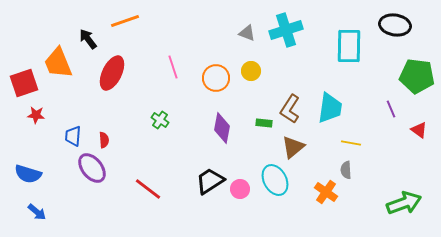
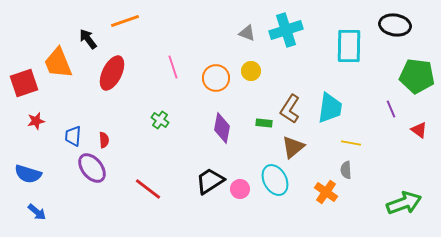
red star: moved 6 px down; rotated 18 degrees counterclockwise
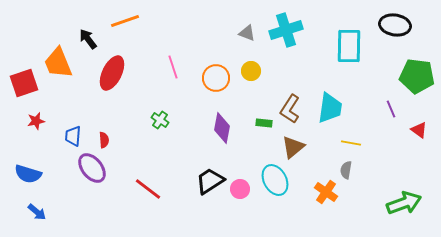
gray semicircle: rotated 12 degrees clockwise
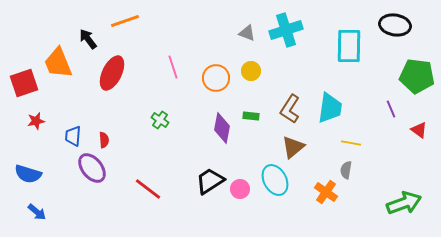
green rectangle: moved 13 px left, 7 px up
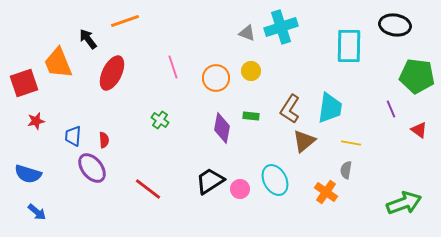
cyan cross: moved 5 px left, 3 px up
brown triangle: moved 11 px right, 6 px up
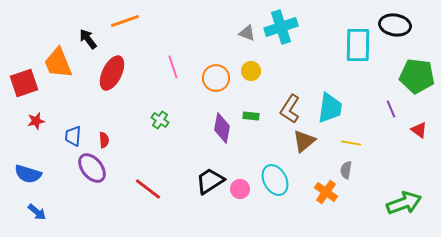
cyan rectangle: moved 9 px right, 1 px up
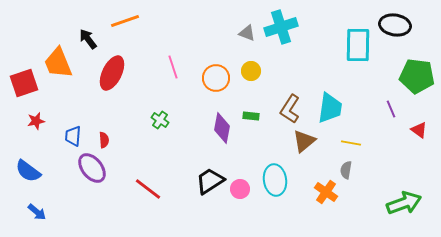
blue semicircle: moved 3 px up; rotated 20 degrees clockwise
cyan ellipse: rotated 20 degrees clockwise
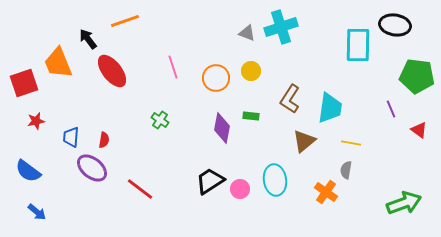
red ellipse: moved 2 px up; rotated 64 degrees counterclockwise
brown L-shape: moved 10 px up
blue trapezoid: moved 2 px left, 1 px down
red semicircle: rotated 14 degrees clockwise
purple ellipse: rotated 12 degrees counterclockwise
red line: moved 8 px left
